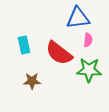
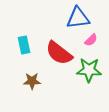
pink semicircle: moved 3 px right; rotated 40 degrees clockwise
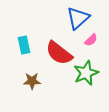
blue triangle: rotated 35 degrees counterclockwise
green star: moved 3 px left, 3 px down; rotated 25 degrees counterclockwise
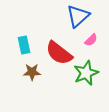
blue triangle: moved 2 px up
brown star: moved 9 px up
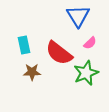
blue triangle: rotated 20 degrees counterclockwise
pink semicircle: moved 1 px left, 3 px down
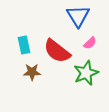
red semicircle: moved 2 px left, 2 px up
